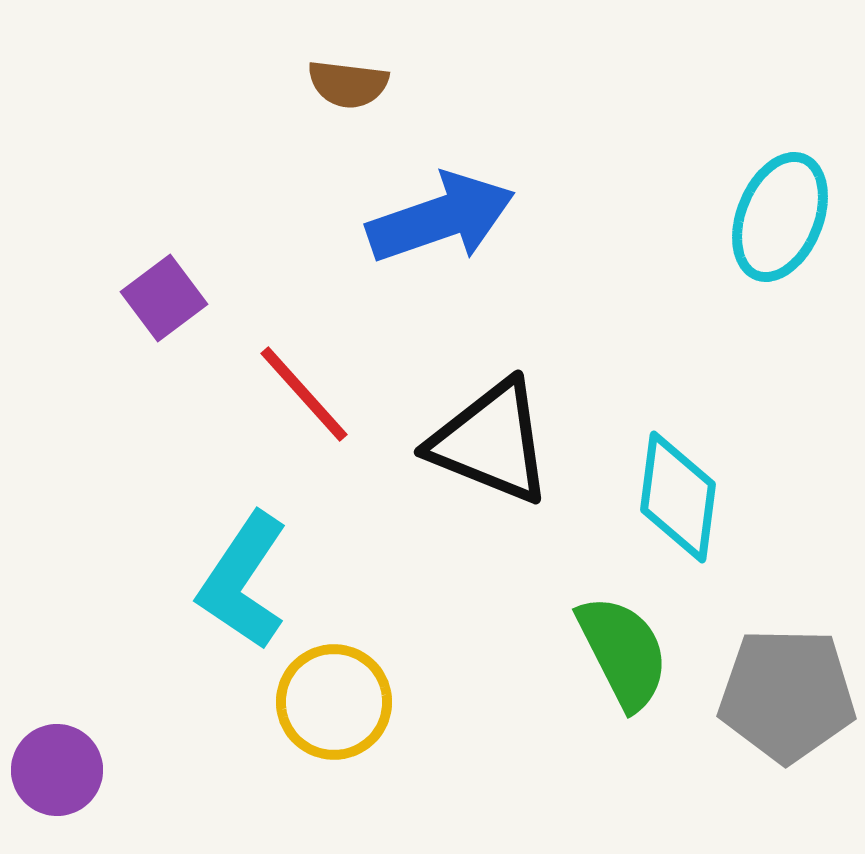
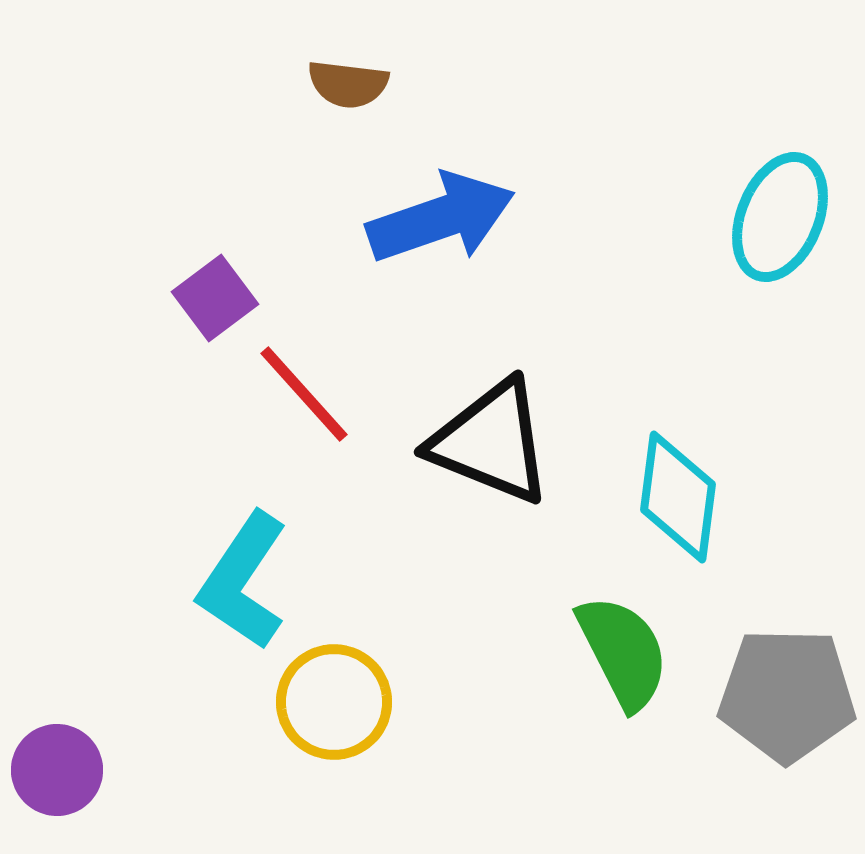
purple square: moved 51 px right
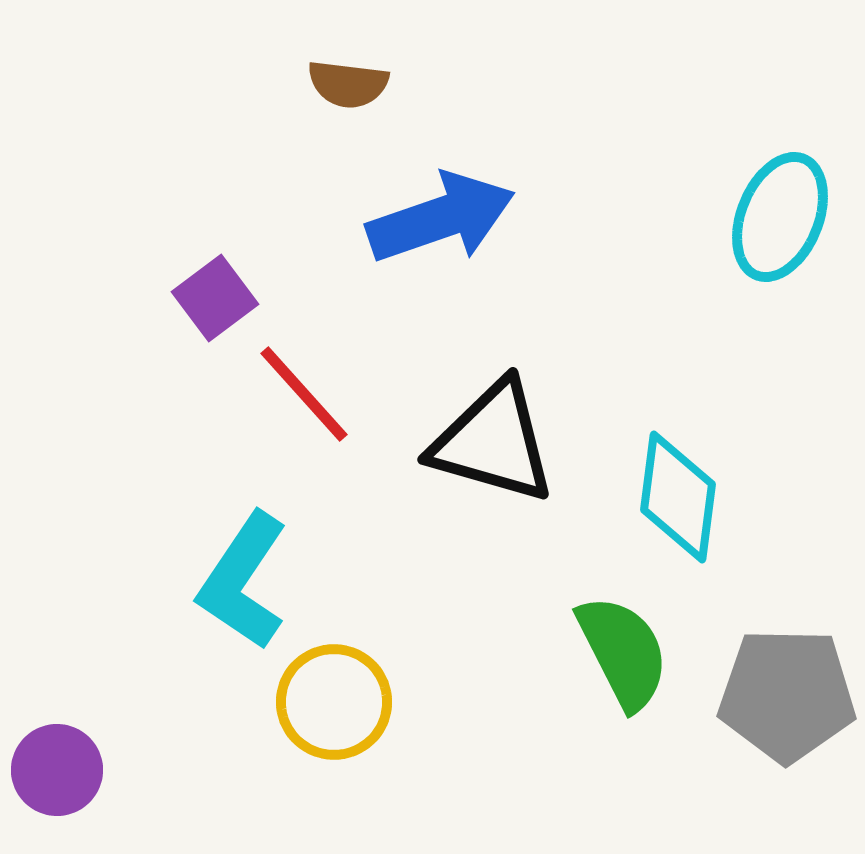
black triangle: moved 2 px right; rotated 6 degrees counterclockwise
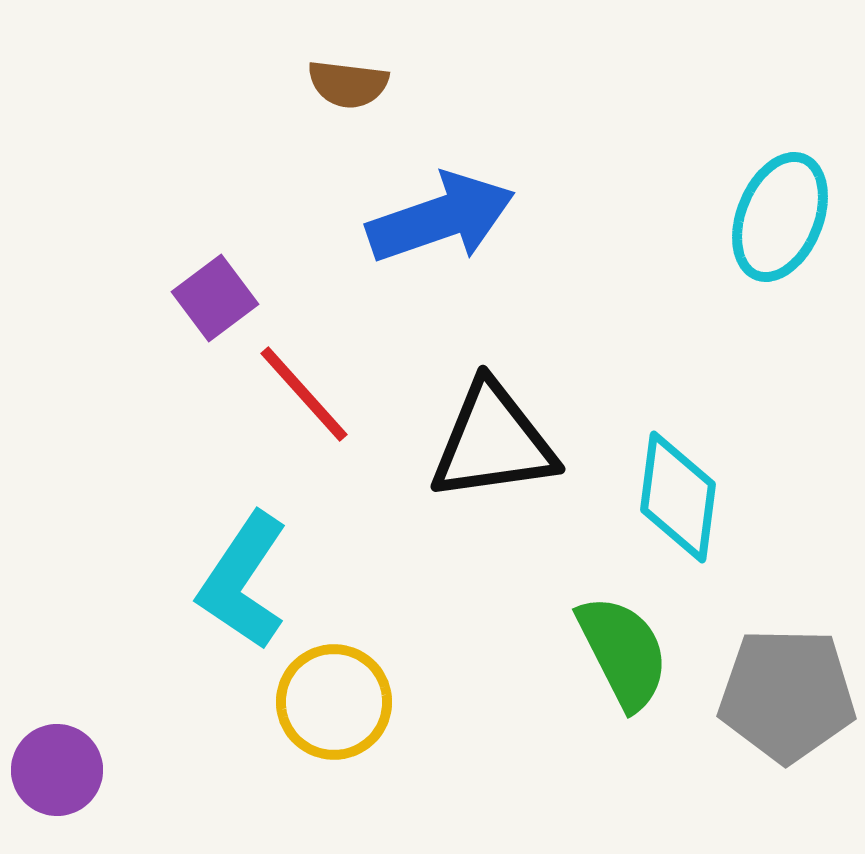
black triangle: rotated 24 degrees counterclockwise
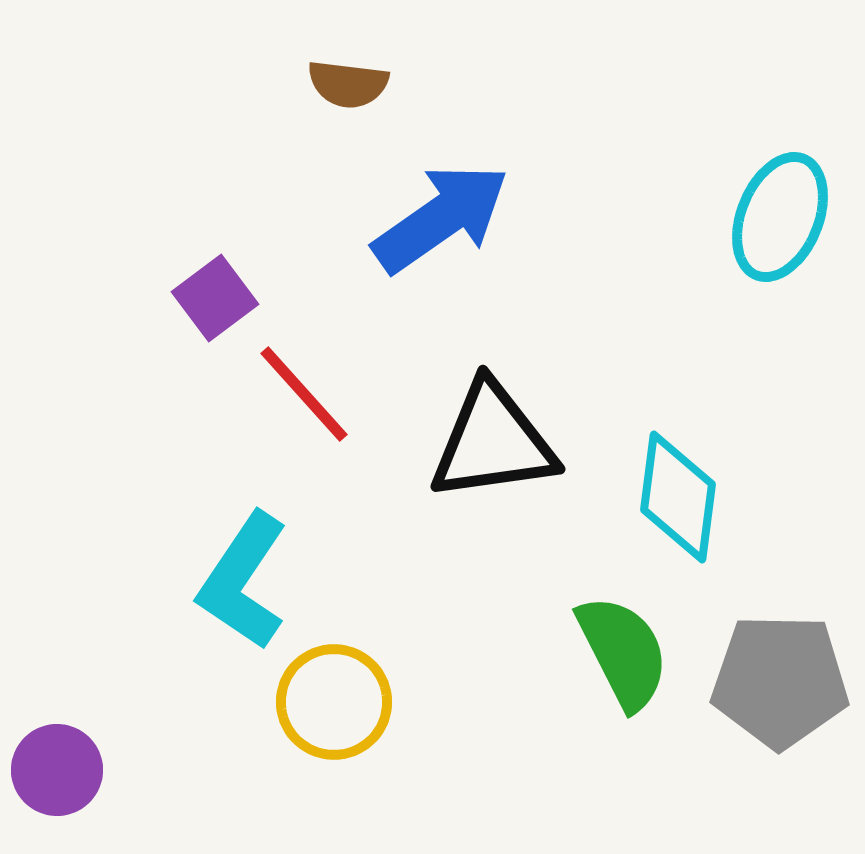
blue arrow: rotated 16 degrees counterclockwise
gray pentagon: moved 7 px left, 14 px up
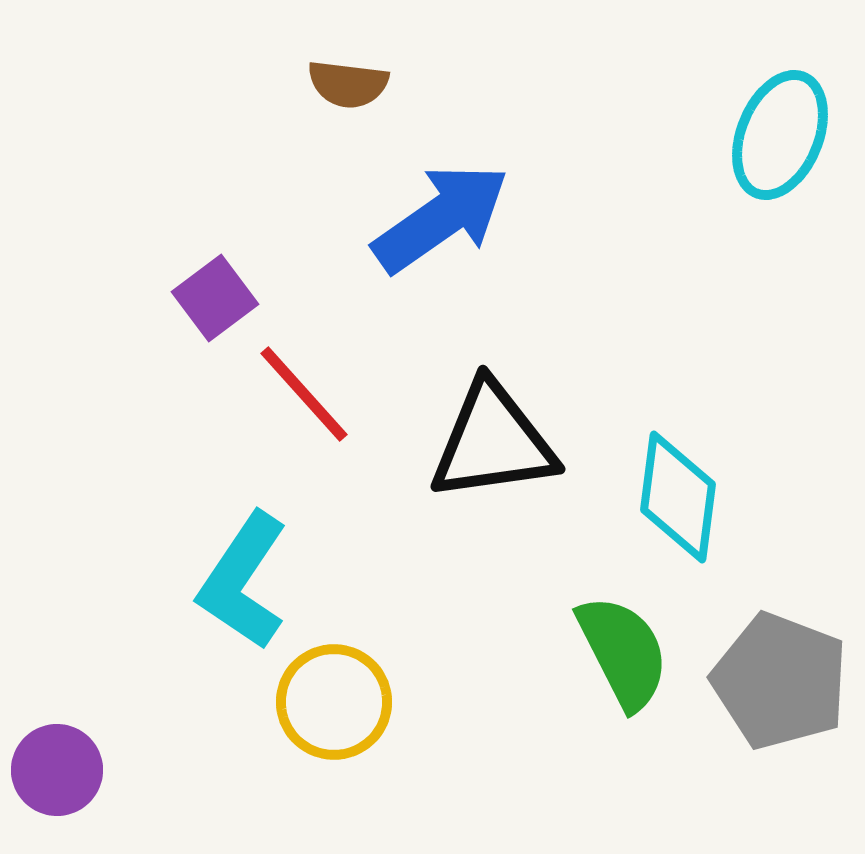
cyan ellipse: moved 82 px up
gray pentagon: rotated 20 degrees clockwise
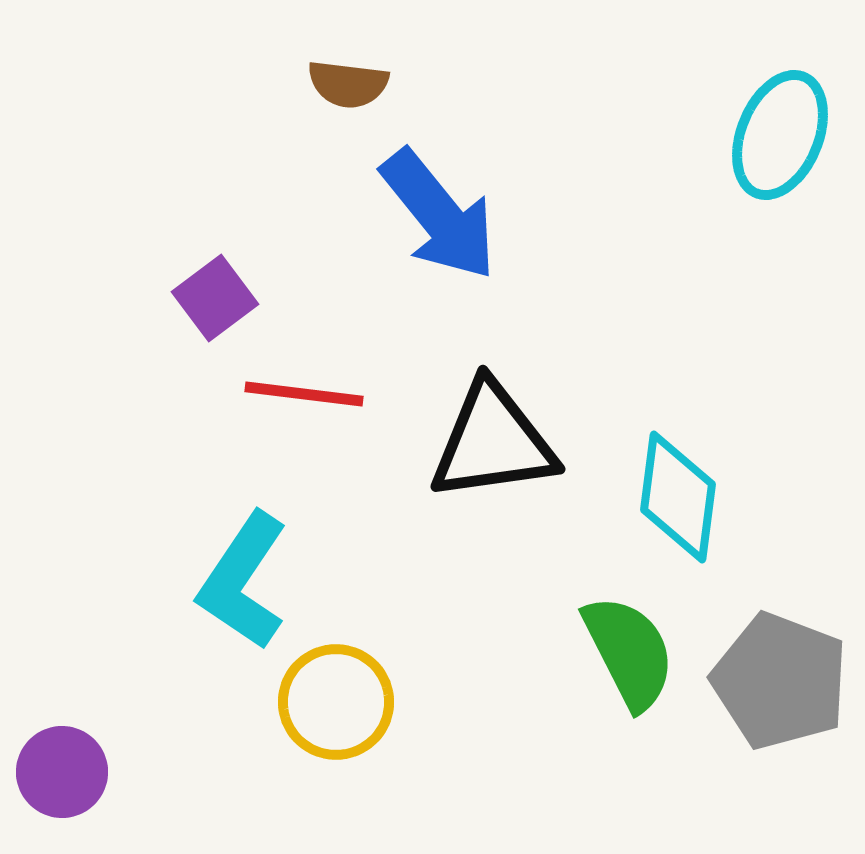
blue arrow: moved 2 px left, 3 px up; rotated 86 degrees clockwise
red line: rotated 41 degrees counterclockwise
green semicircle: moved 6 px right
yellow circle: moved 2 px right
purple circle: moved 5 px right, 2 px down
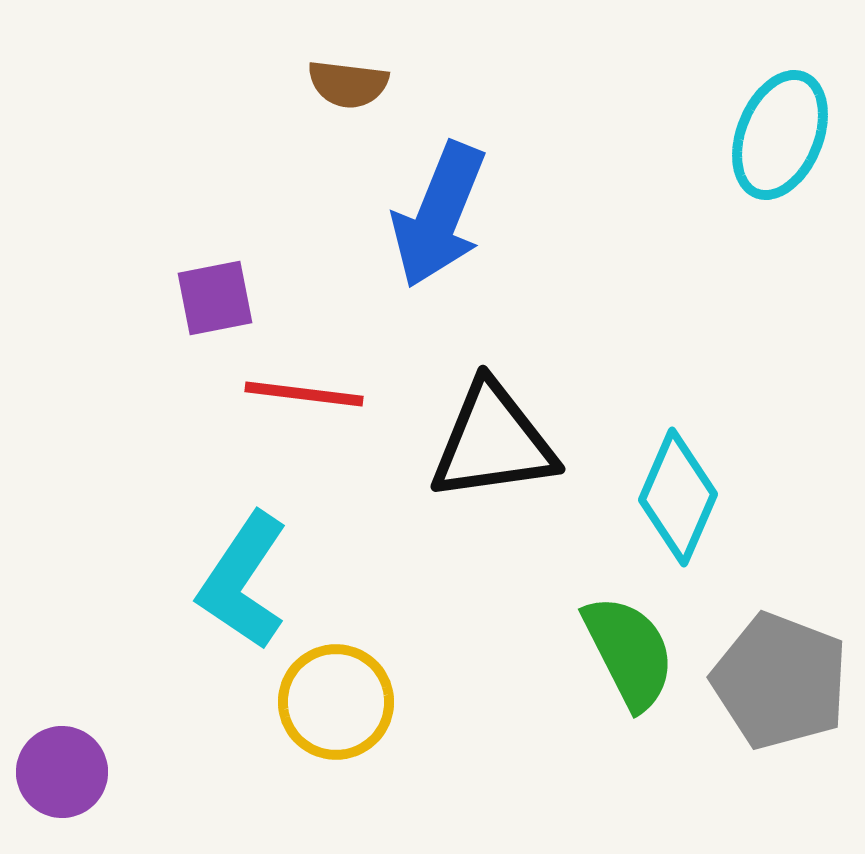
blue arrow: rotated 61 degrees clockwise
purple square: rotated 26 degrees clockwise
cyan diamond: rotated 16 degrees clockwise
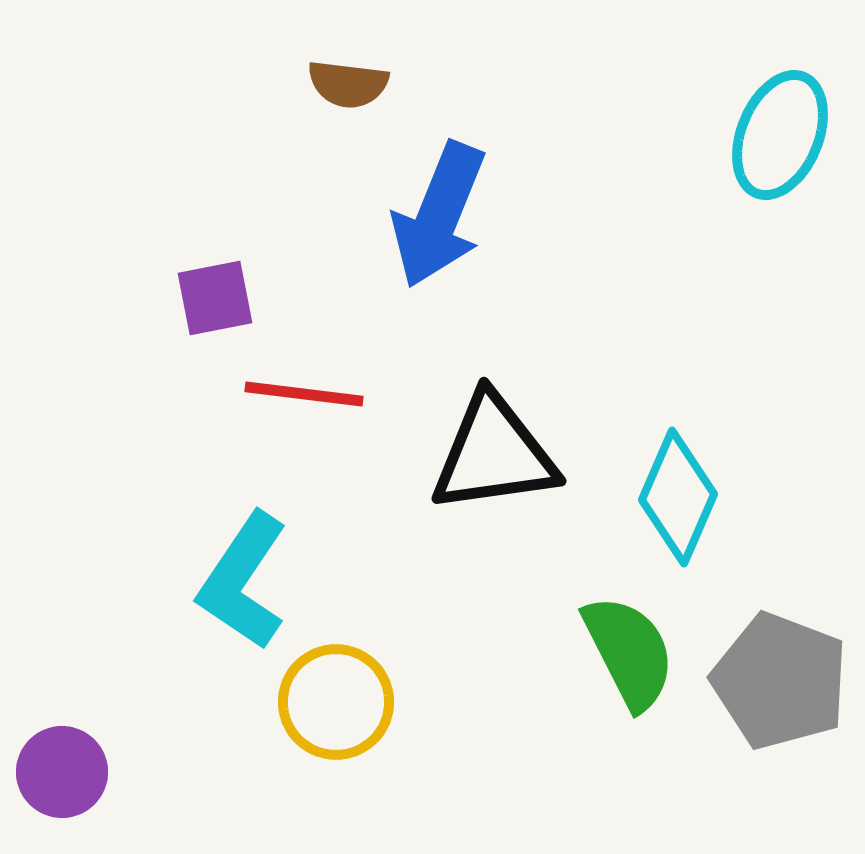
black triangle: moved 1 px right, 12 px down
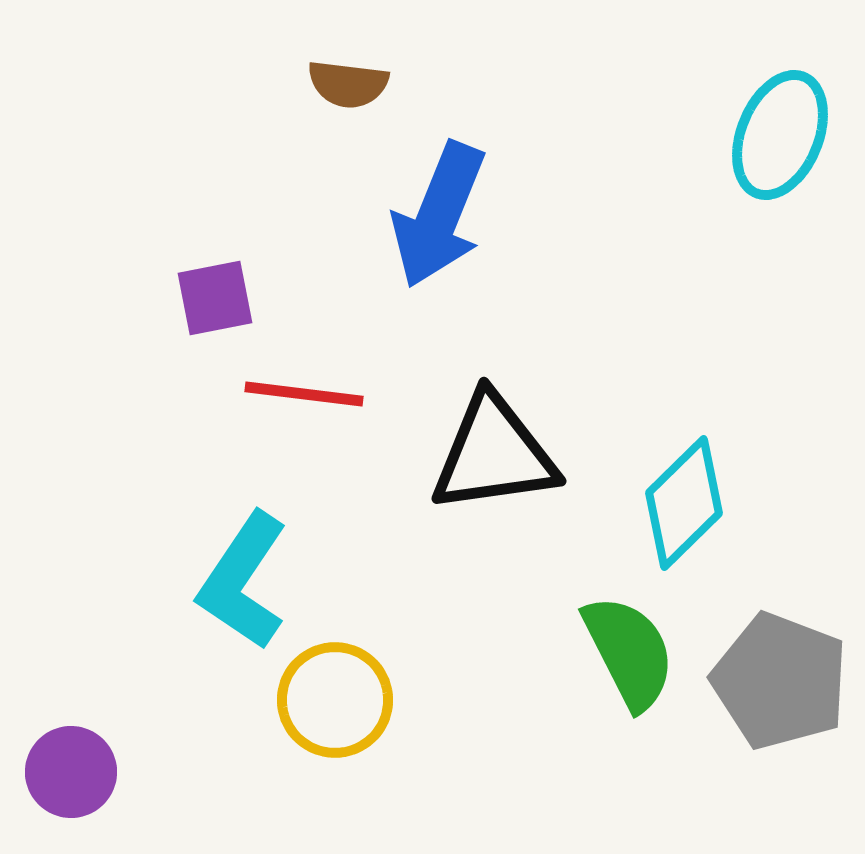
cyan diamond: moved 6 px right, 6 px down; rotated 22 degrees clockwise
yellow circle: moved 1 px left, 2 px up
purple circle: moved 9 px right
